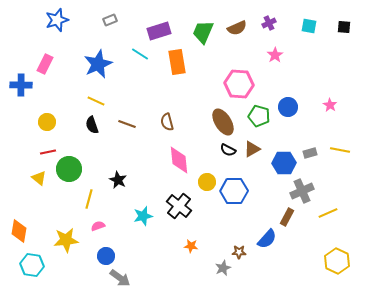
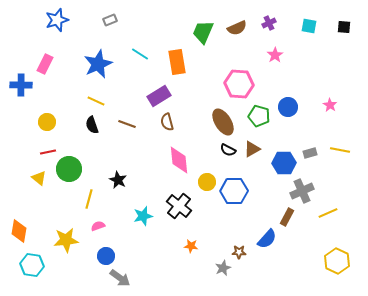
purple rectangle at (159, 31): moved 65 px down; rotated 15 degrees counterclockwise
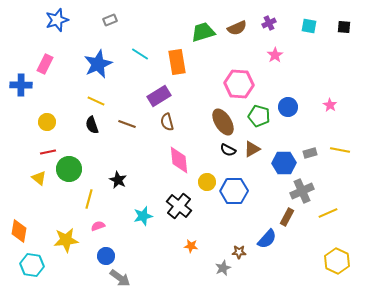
green trapezoid at (203, 32): rotated 50 degrees clockwise
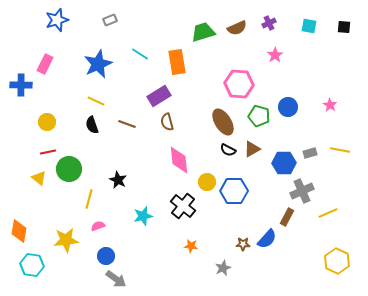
black cross at (179, 206): moved 4 px right
brown star at (239, 252): moved 4 px right, 8 px up
gray arrow at (120, 278): moved 4 px left, 1 px down
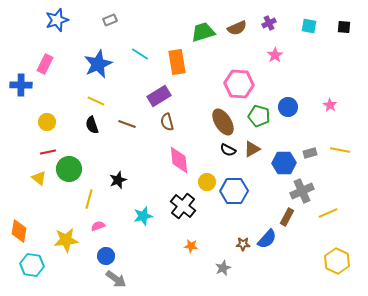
black star at (118, 180): rotated 24 degrees clockwise
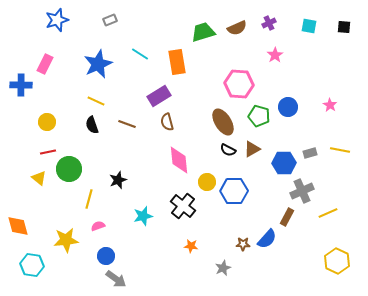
orange diamond at (19, 231): moved 1 px left, 5 px up; rotated 25 degrees counterclockwise
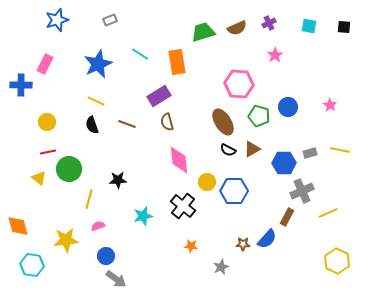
black star at (118, 180): rotated 18 degrees clockwise
gray star at (223, 268): moved 2 px left, 1 px up
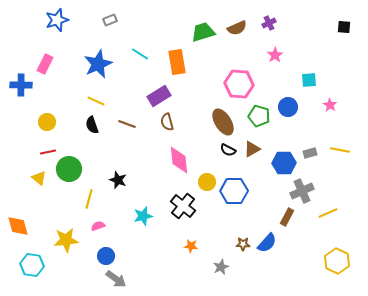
cyan square at (309, 26): moved 54 px down; rotated 14 degrees counterclockwise
black star at (118, 180): rotated 24 degrees clockwise
blue semicircle at (267, 239): moved 4 px down
